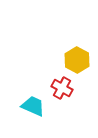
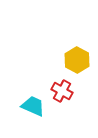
red cross: moved 3 px down
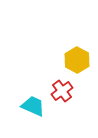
red cross: rotated 25 degrees clockwise
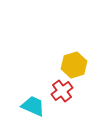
yellow hexagon: moved 3 px left, 5 px down; rotated 15 degrees clockwise
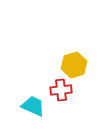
red cross: moved 1 px left, 1 px up; rotated 30 degrees clockwise
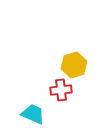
cyan trapezoid: moved 8 px down
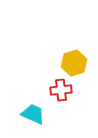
yellow hexagon: moved 2 px up
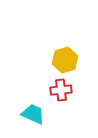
yellow hexagon: moved 9 px left, 3 px up
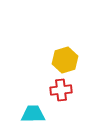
cyan trapezoid: rotated 25 degrees counterclockwise
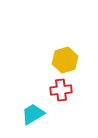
cyan trapezoid: rotated 30 degrees counterclockwise
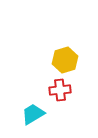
red cross: moved 1 px left
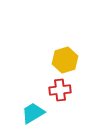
cyan trapezoid: moved 1 px up
